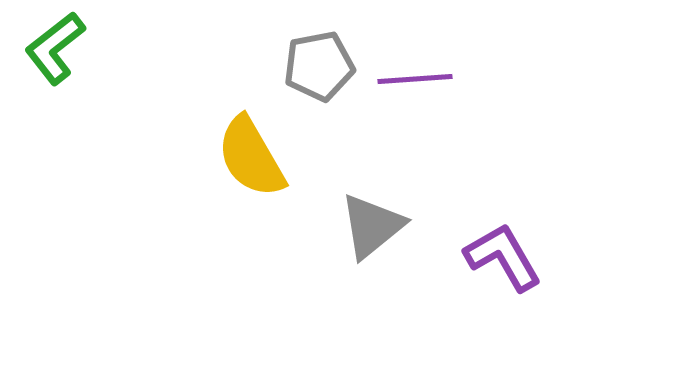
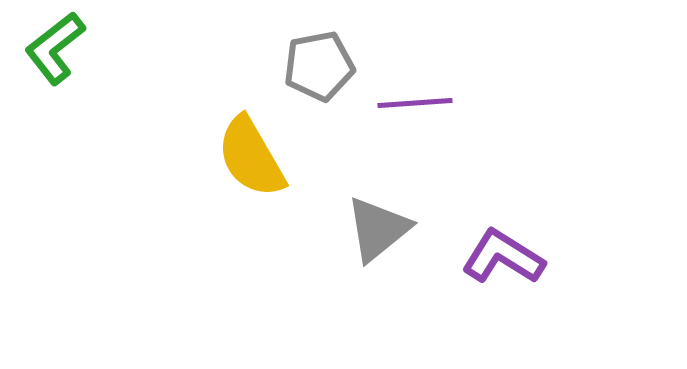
purple line: moved 24 px down
gray triangle: moved 6 px right, 3 px down
purple L-shape: rotated 28 degrees counterclockwise
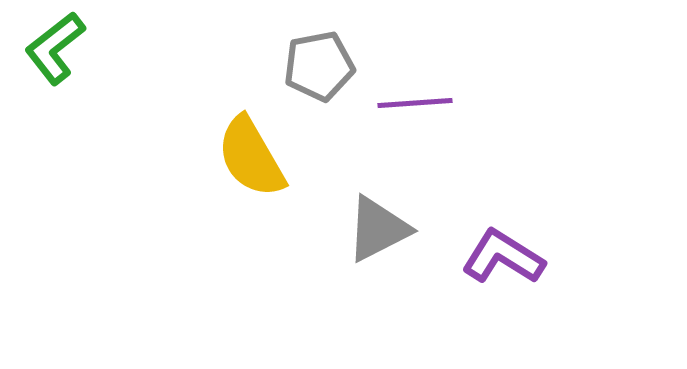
gray triangle: rotated 12 degrees clockwise
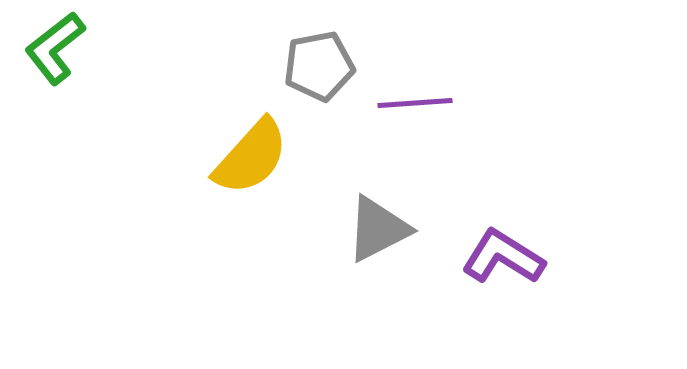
yellow semicircle: rotated 108 degrees counterclockwise
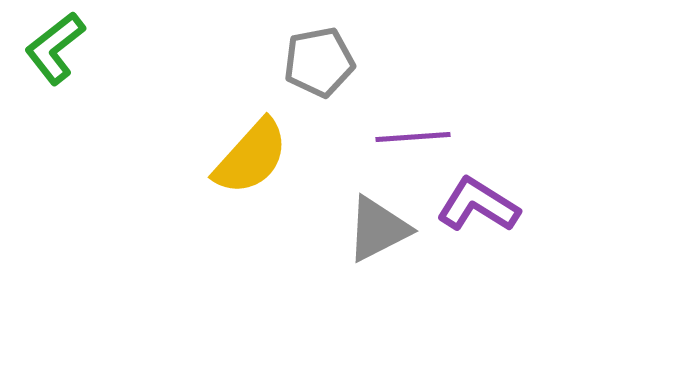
gray pentagon: moved 4 px up
purple line: moved 2 px left, 34 px down
purple L-shape: moved 25 px left, 52 px up
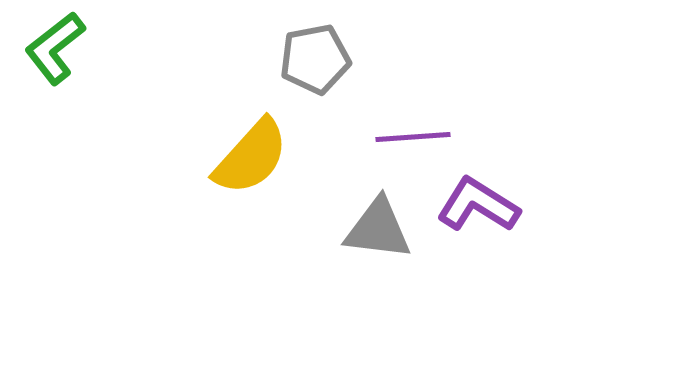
gray pentagon: moved 4 px left, 3 px up
gray triangle: rotated 34 degrees clockwise
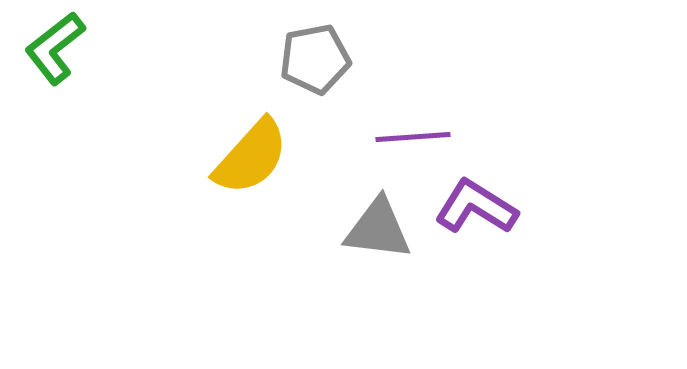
purple L-shape: moved 2 px left, 2 px down
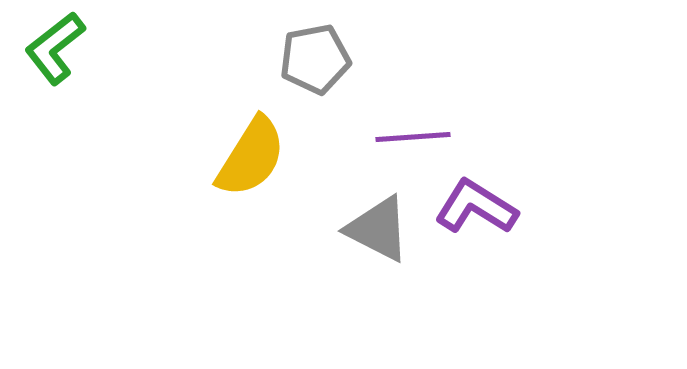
yellow semicircle: rotated 10 degrees counterclockwise
gray triangle: rotated 20 degrees clockwise
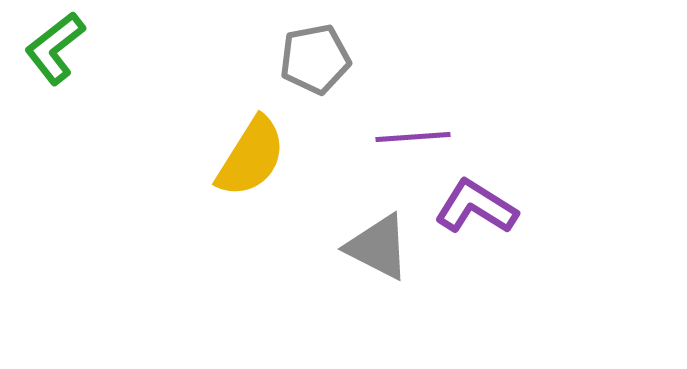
gray triangle: moved 18 px down
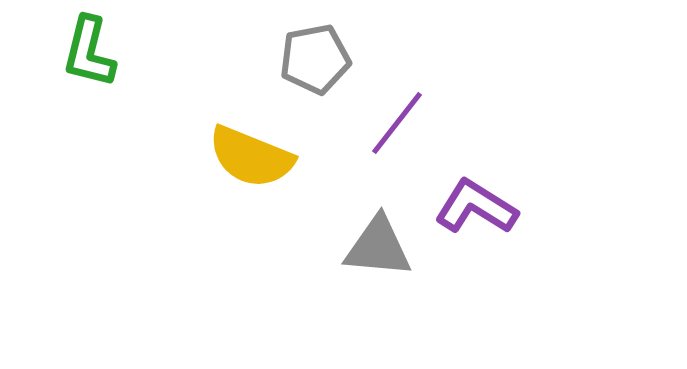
green L-shape: moved 34 px right, 4 px down; rotated 38 degrees counterclockwise
purple line: moved 16 px left, 14 px up; rotated 48 degrees counterclockwise
yellow semicircle: rotated 80 degrees clockwise
gray triangle: rotated 22 degrees counterclockwise
